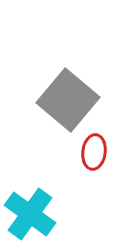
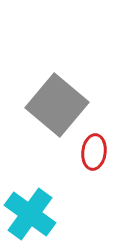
gray square: moved 11 px left, 5 px down
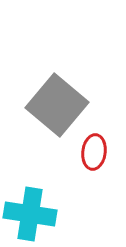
cyan cross: rotated 27 degrees counterclockwise
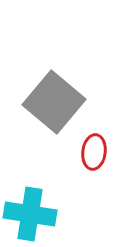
gray square: moved 3 px left, 3 px up
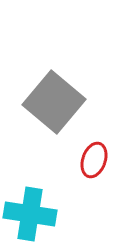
red ellipse: moved 8 px down; rotated 12 degrees clockwise
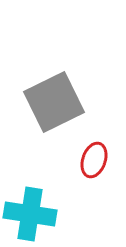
gray square: rotated 24 degrees clockwise
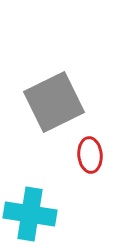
red ellipse: moved 4 px left, 5 px up; rotated 24 degrees counterclockwise
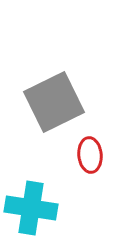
cyan cross: moved 1 px right, 6 px up
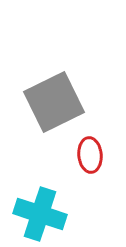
cyan cross: moved 9 px right, 6 px down; rotated 9 degrees clockwise
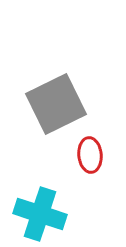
gray square: moved 2 px right, 2 px down
